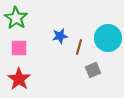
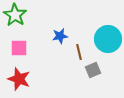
green star: moved 1 px left, 3 px up
cyan circle: moved 1 px down
brown line: moved 5 px down; rotated 28 degrees counterclockwise
red star: rotated 15 degrees counterclockwise
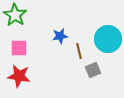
brown line: moved 1 px up
red star: moved 3 px up; rotated 10 degrees counterclockwise
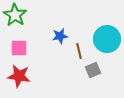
cyan circle: moved 1 px left
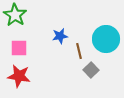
cyan circle: moved 1 px left
gray square: moved 2 px left; rotated 21 degrees counterclockwise
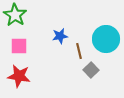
pink square: moved 2 px up
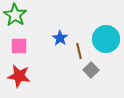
blue star: moved 2 px down; rotated 28 degrees counterclockwise
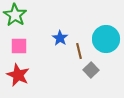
red star: moved 1 px left, 1 px up; rotated 15 degrees clockwise
